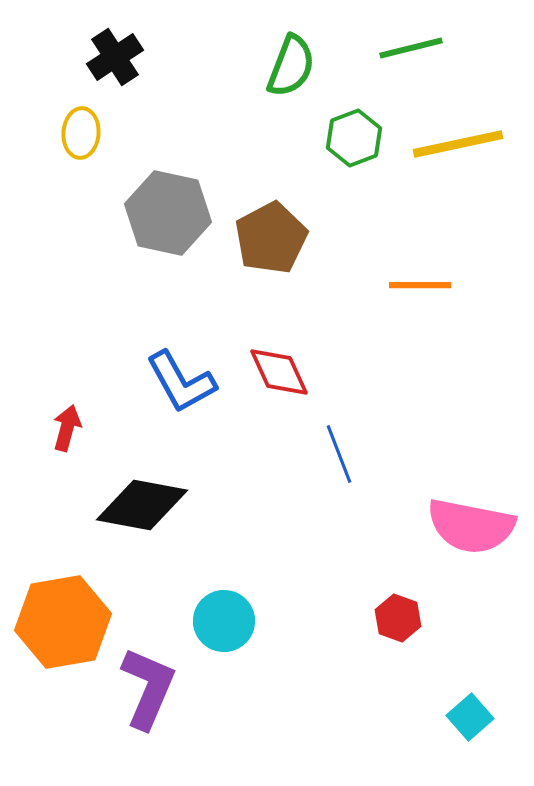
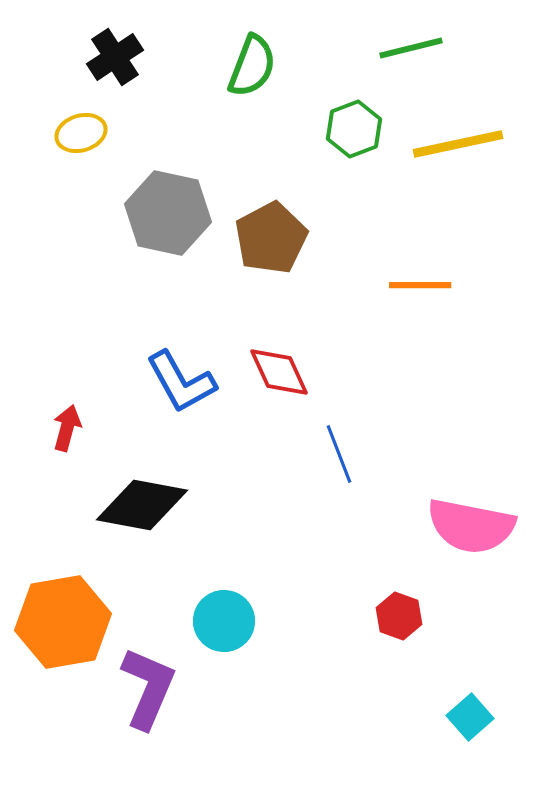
green semicircle: moved 39 px left
yellow ellipse: rotated 69 degrees clockwise
green hexagon: moved 9 px up
red hexagon: moved 1 px right, 2 px up
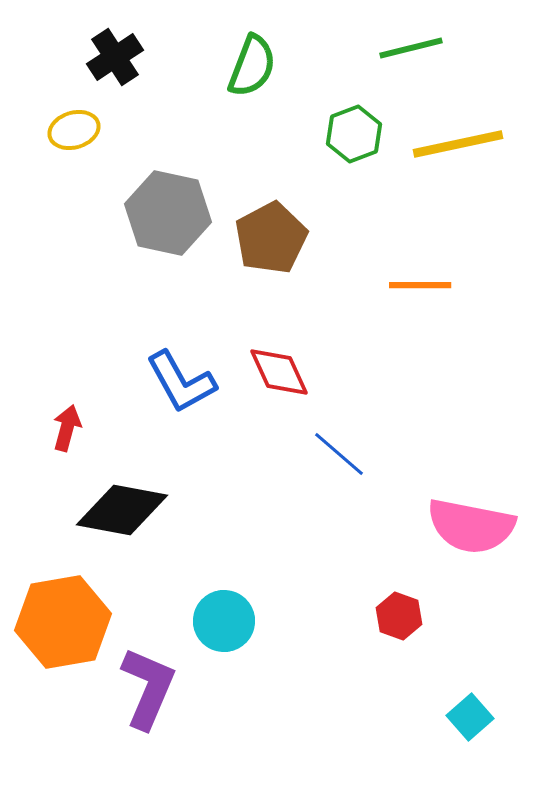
green hexagon: moved 5 px down
yellow ellipse: moved 7 px left, 3 px up
blue line: rotated 28 degrees counterclockwise
black diamond: moved 20 px left, 5 px down
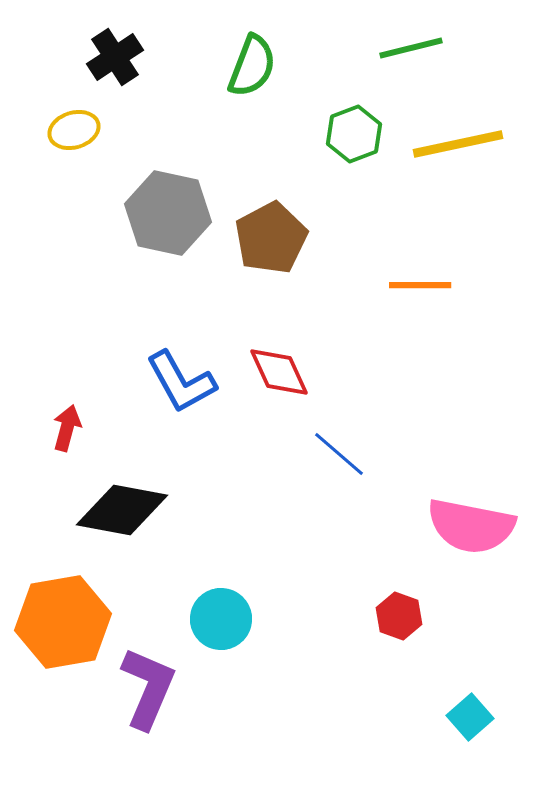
cyan circle: moved 3 px left, 2 px up
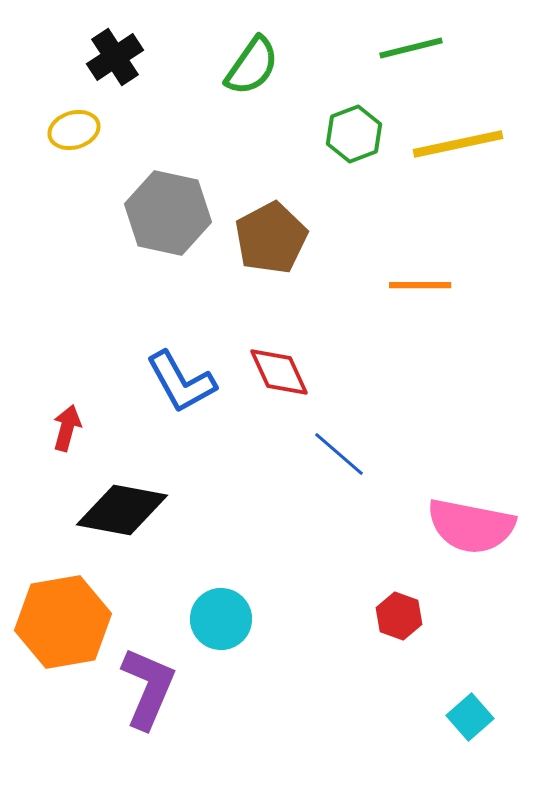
green semicircle: rotated 14 degrees clockwise
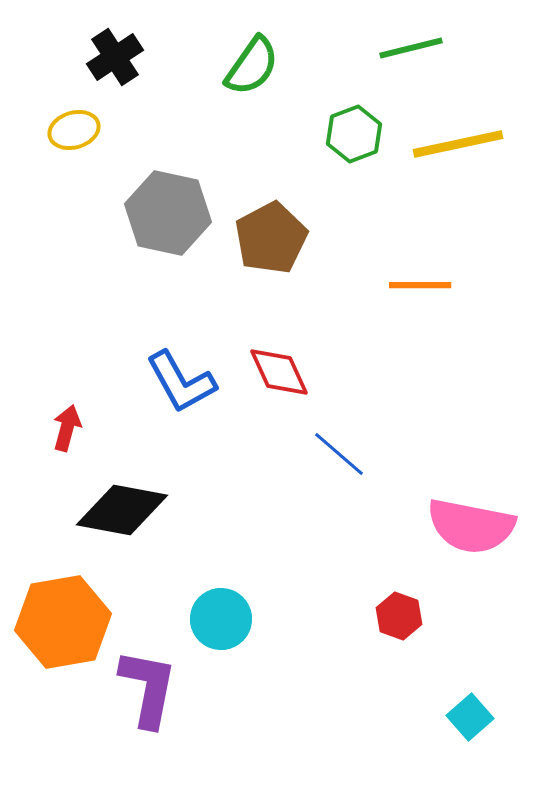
purple L-shape: rotated 12 degrees counterclockwise
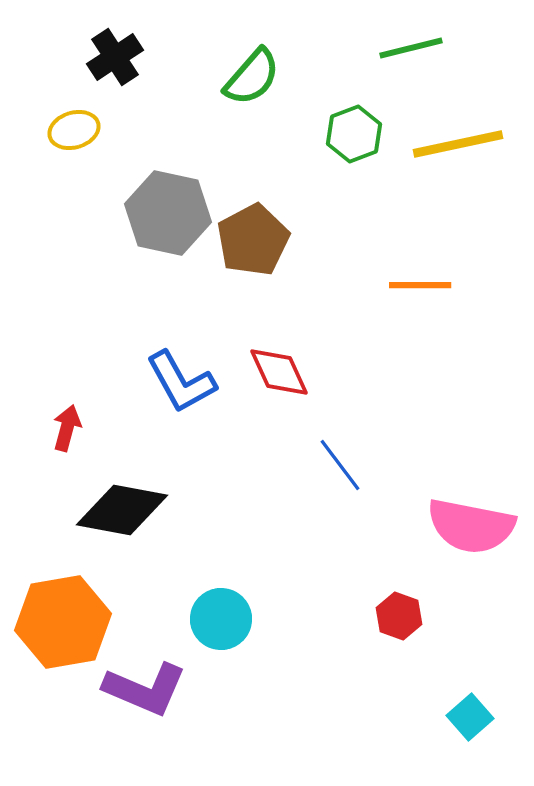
green semicircle: moved 11 px down; rotated 6 degrees clockwise
brown pentagon: moved 18 px left, 2 px down
blue line: moved 1 px right, 11 px down; rotated 12 degrees clockwise
purple L-shape: moved 3 px left, 1 px down; rotated 102 degrees clockwise
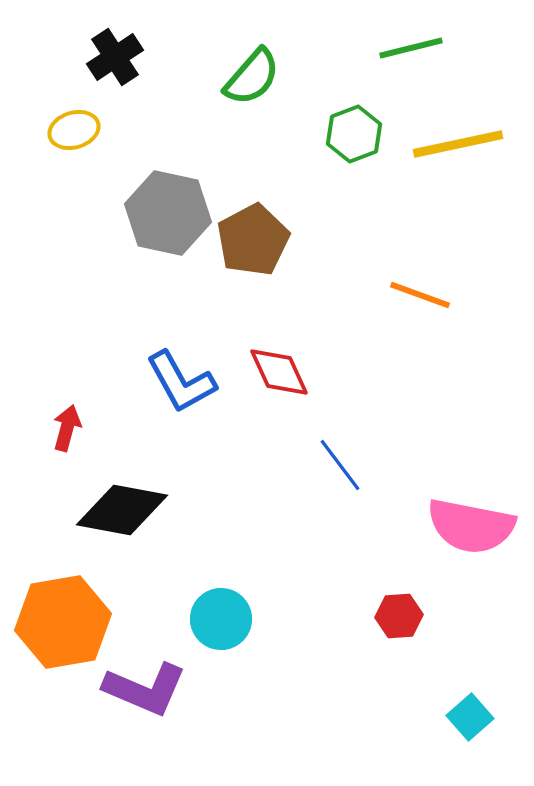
orange line: moved 10 px down; rotated 20 degrees clockwise
red hexagon: rotated 24 degrees counterclockwise
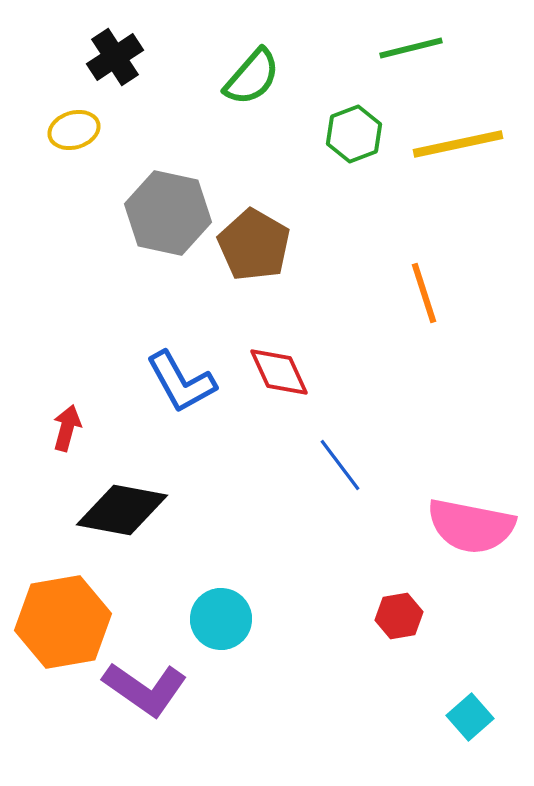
brown pentagon: moved 1 px right, 5 px down; rotated 14 degrees counterclockwise
orange line: moved 4 px right, 2 px up; rotated 52 degrees clockwise
red hexagon: rotated 6 degrees counterclockwise
purple L-shape: rotated 12 degrees clockwise
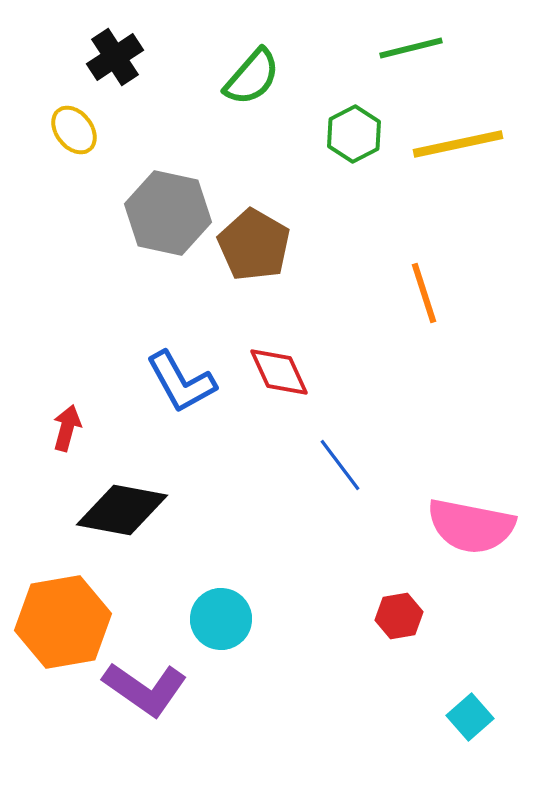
yellow ellipse: rotated 69 degrees clockwise
green hexagon: rotated 6 degrees counterclockwise
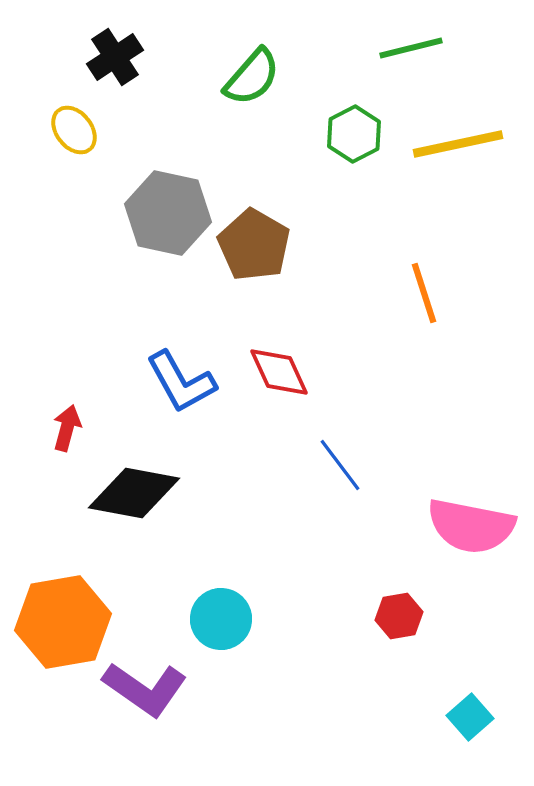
black diamond: moved 12 px right, 17 px up
